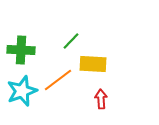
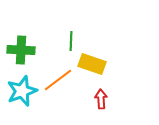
green line: rotated 42 degrees counterclockwise
yellow rectangle: moved 1 px left; rotated 16 degrees clockwise
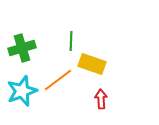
green cross: moved 1 px right, 2 px up; rotated 20 degrees counterclockwise
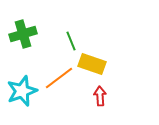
green line: rotated 24 degrees counterclockwise
green cross: moved 1 px right, 14 px up
orange line: moved 1 px right, 2 px up
red arrow: moved 1 px left, 3 px up
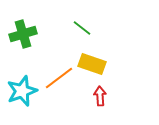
green line: moved 11 px right, 13 px up; rotated 30 degrees counterclockwise
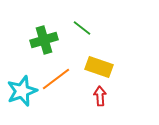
green cross: moved 21 px right, 6 px down
yellow rectangle: moved 7 px right, 3 px down
orange line: moved 3 px left, 1 px down
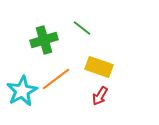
cyan star: rotated 8 degrees counterclockwise
red arrow: rotated 144 degrees counterclockwise
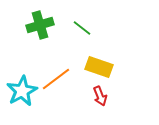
green cross: moved 4 px left, 15 px up
red arrow: rotated 54 degrees counterclockwise
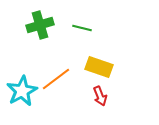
green line: rotated 24 degrees counterclockwise
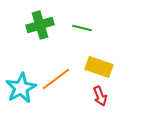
cyan star: moved 1 px left, 3 px up
